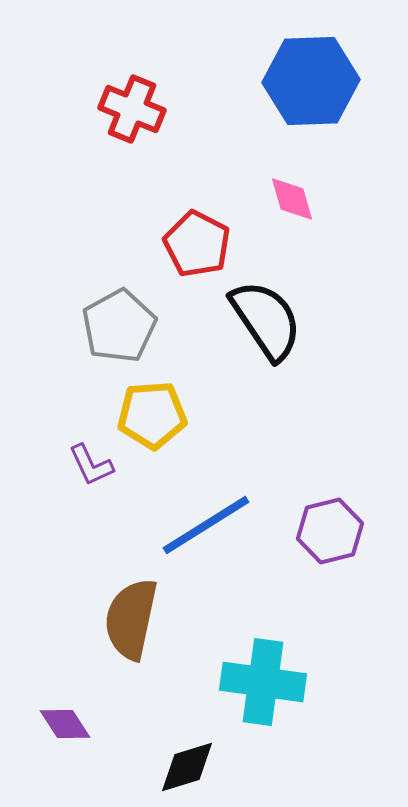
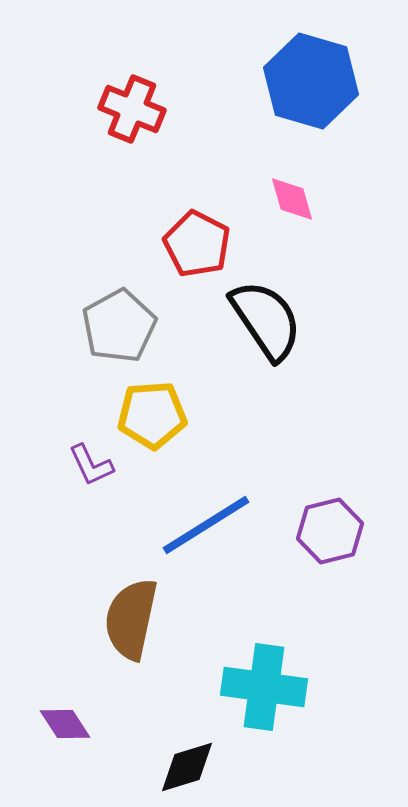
blue hexagon: rotated 18 degrees clockwise
cyan cross: moved 1 px right, 5 px down
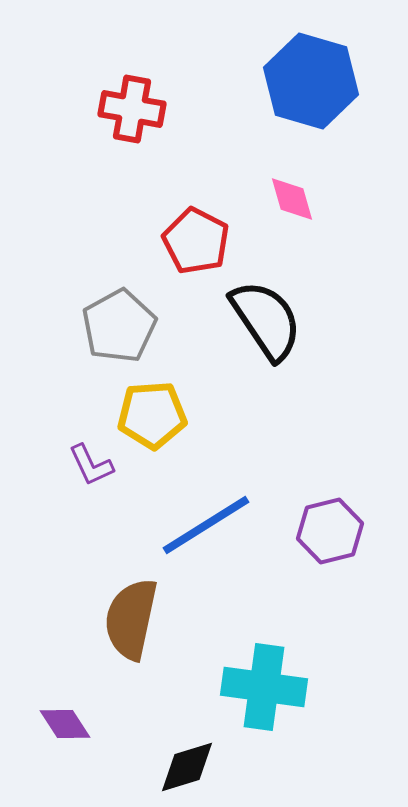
red cross: rotated 12 degrees counterclockwise
red pentagon: moved 1 px left, 3 px up
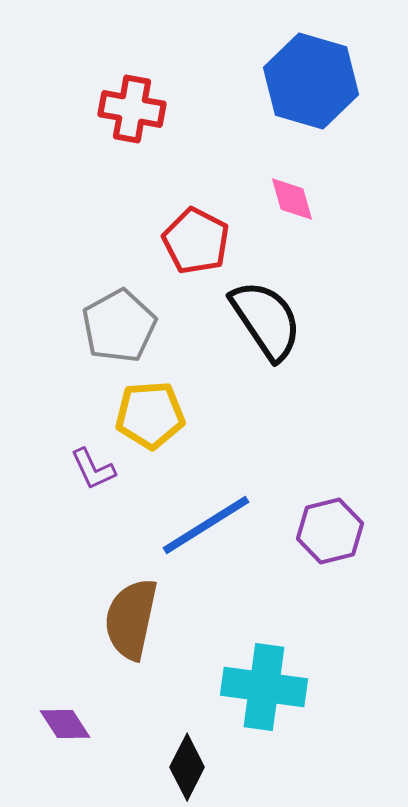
yellow pentagon: moved 2 px left
purple L-shape: moved 2 px right, 4 px down
black diamond: rotated 46 degrees counterclockwise
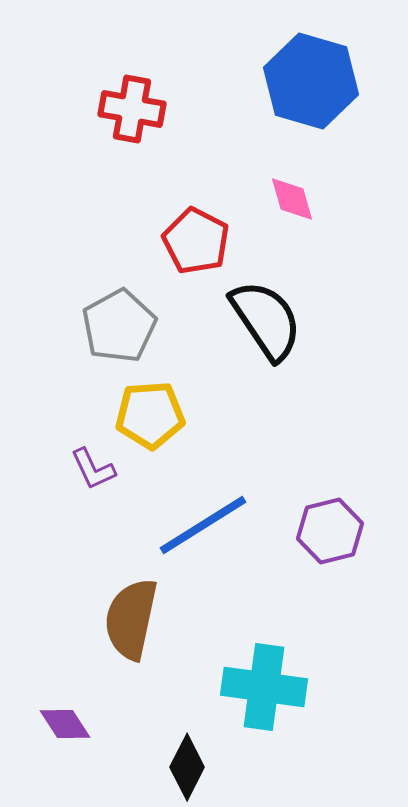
blue line: moved 3 px left
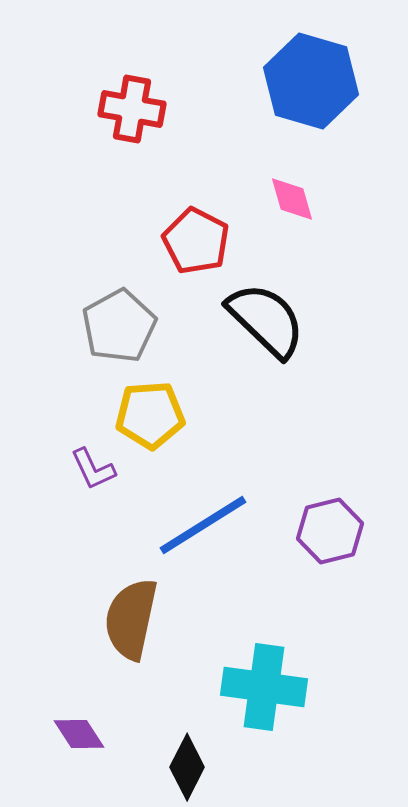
black semicircle: rotated 12 degrees counterclockwise
purple diamond: moved 14 px right, 10 px down
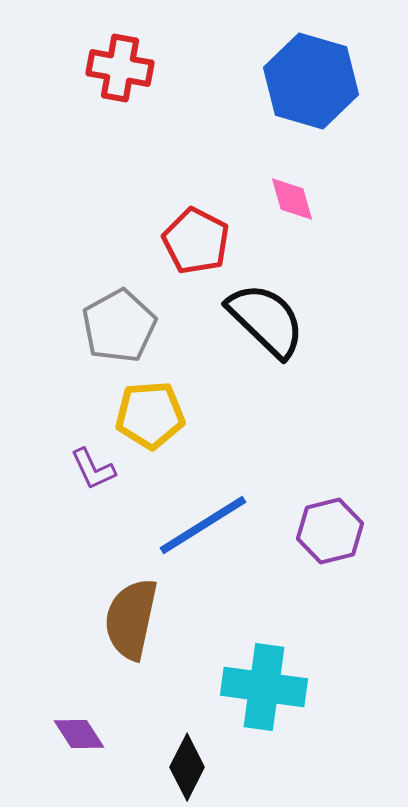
red cross: moved 12 px left, 41 px up
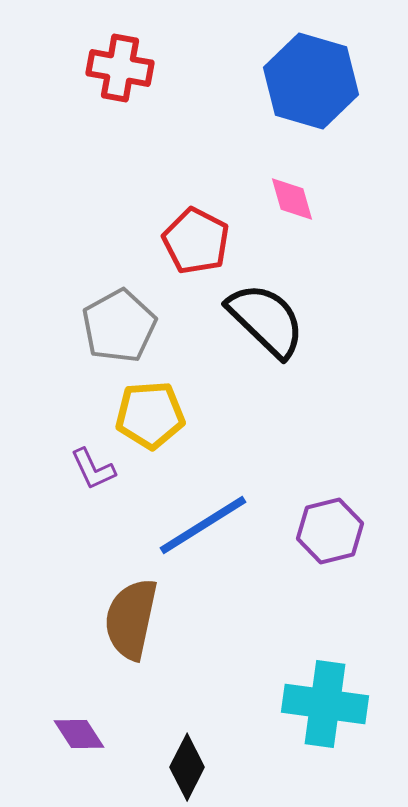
cyan cross: moved 61 px right, 17 px down
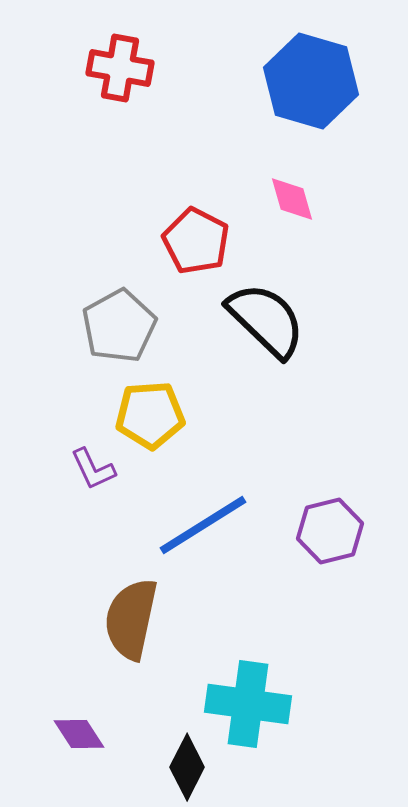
cyan cross: moved 77 px left
